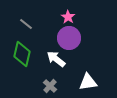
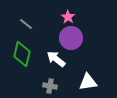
purple circle: moved 2 px right
gray cross: rotated 32 degrees counterclockwise
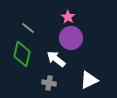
gray line: moved 2 px right, 4 px down
white triangle: moved 1 px right, 2 px up; rotated 18 degrees counterclockwise
gray cross: moved 1 px left, 3 px up
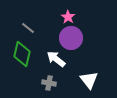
white triangle: rotated 42 degrees counterclockwise
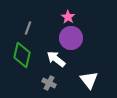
gray line: rotated 72 degrees clockwise
green diamond: moved 1 px down
gray cross: rotated 16 degrees clockwise
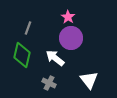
white arrow: moved 1 px left, 1 px up
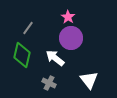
gray line: rotated 16 degrees clockwise
